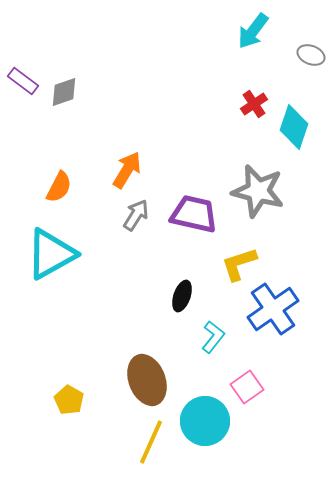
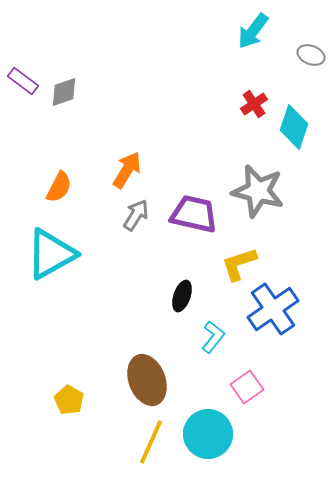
cyan circle: moved 3 px right, 13 px down
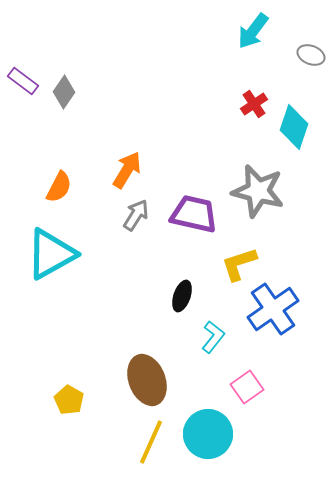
gray diamond: rotated 36 degrees counterclockwise
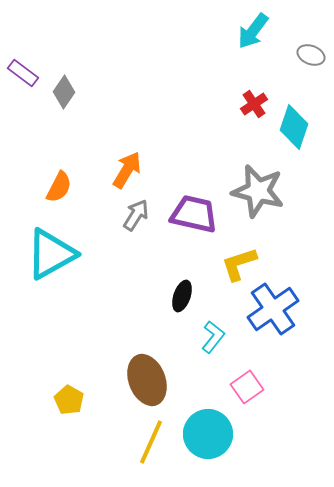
purple rectangle: moved 8 px up
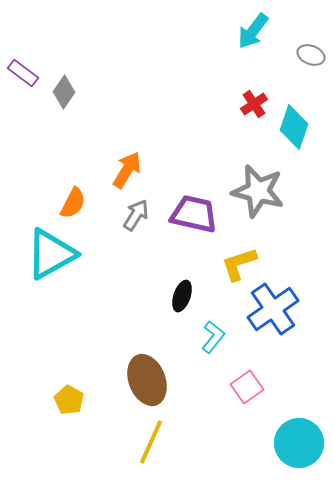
orange semicircle: moved 14 px right, 16 px down
cyan circle: moved 91 px right, 9 px down
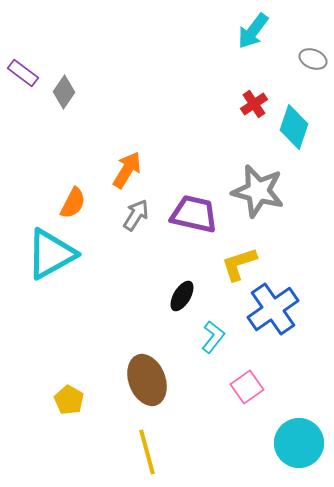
gray ellipse: moved 2 px right, 4 px down
black ellipse: rotated 12 degrees clockwise
yellow line: moved 4 px left, 10 px down; rotated 39 degrees counterclockwise
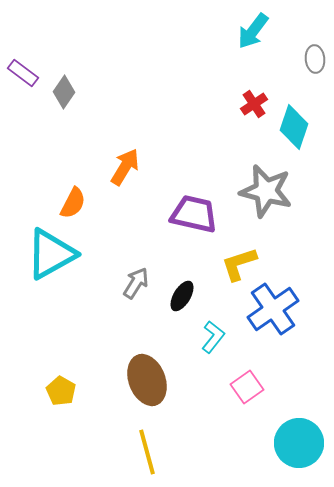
gray ellipse: moved 2 px right; rotated 64 degrees clockwise
orange arrow: moved 2 px left, 3 px up
gray star: moved 8 px right
gray arrow: moved 68 px down
yellow pentagon: moved 8 px left, 9 px up
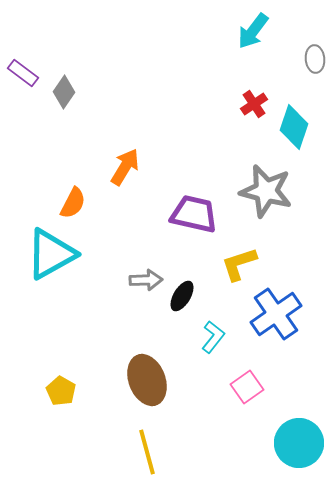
gray arrow: moved 10 px right, 3 px up; rotated 56 degrees clockwise
blue cross: moved 3 px right, 5 px down
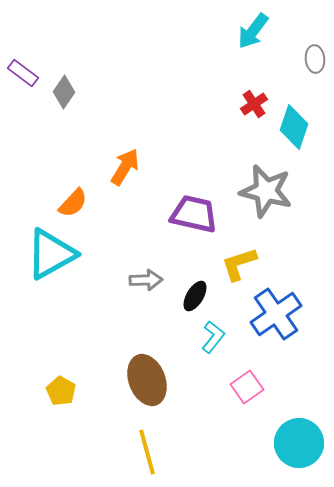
orange semicircle: rotated 16 degrees clockwise
black ellipse: moved 13 px right
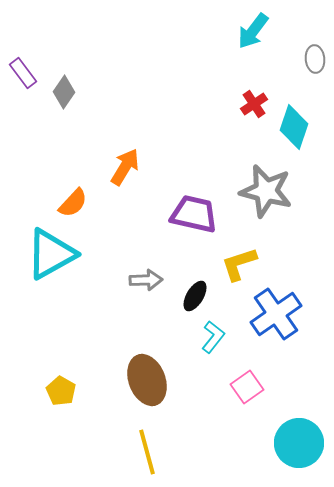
purple rectangle: rotated 16 degrees clockwise
